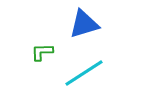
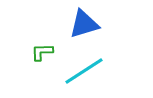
cyan line: moved 2 px up
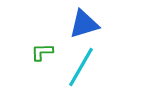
cyan line: moved 3 px left, 4 px up; rotated 27 degrees counterclockwise
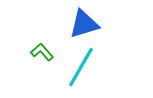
green L-shape: rotated 50 degrees clockwise
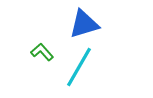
cyan line: moved 2 px left
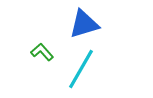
cyan line: moved 2 px right, 2 px down
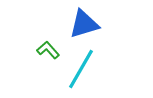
green L-shape: moved 6 px right, 2 px up
